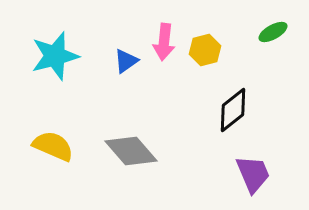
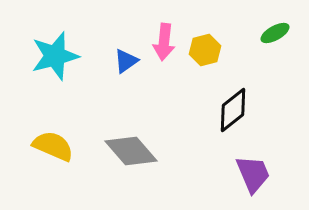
green ellipse: moved 2 px right, 1 px down
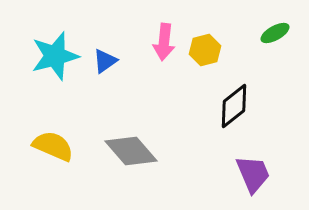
blue triangle: moved 21 px left
black diamond: moved 1 px right, 4 px up
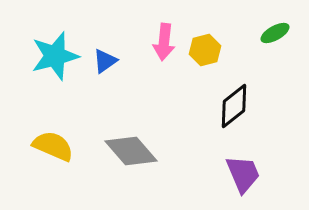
purple trapezoid: moved 10 px left
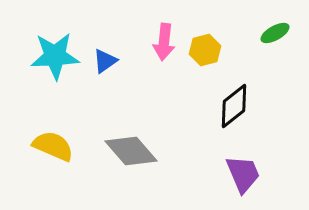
cyan star: rotated 12 degrees clockwise
